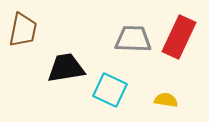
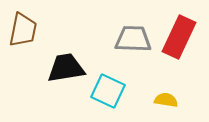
cyan square: moved 2 px left, 1 px down
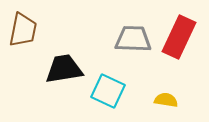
black trapezoid: moved 2 px left, 1 px down
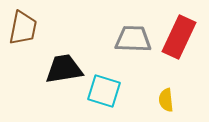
brown trapezoid: moved 2 px up
cyan square: moved 4 px left; rotated 8 degrees counterclockwise
yellow semicircle: rotated 105 degrees counterclockwise
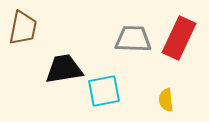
red rectangle: moved 1 px down
cyan square: rotated 28 degrees counterclockwise
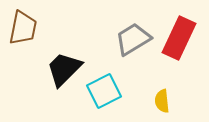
gray trapezoid: rotated 33 degrees counterclockwise
black trapezoid: rotated 36 degrees counterclockwise
cyan square: rotated 16 degrees counterclockwise
yellow semicircle: moved 4 px left, 1 px down
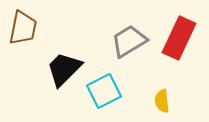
gray trapezoid: moved 4 px left, 2 px down
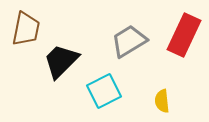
brown trapezoid: moved 3 px right, 1 px down
red rectangle: moved 5 px right, 3 px up
black trapezoid: moved 3 px left, 8 px up
